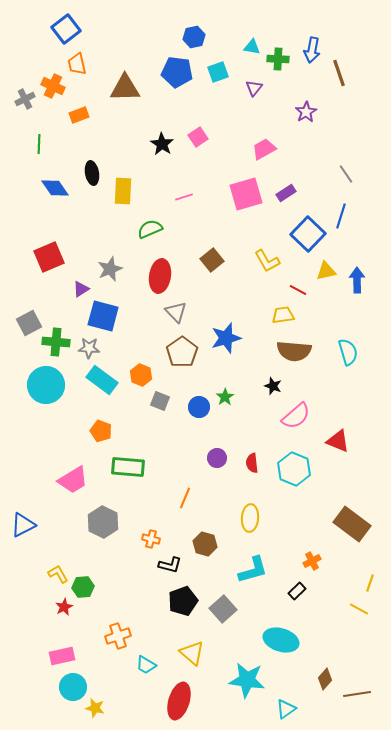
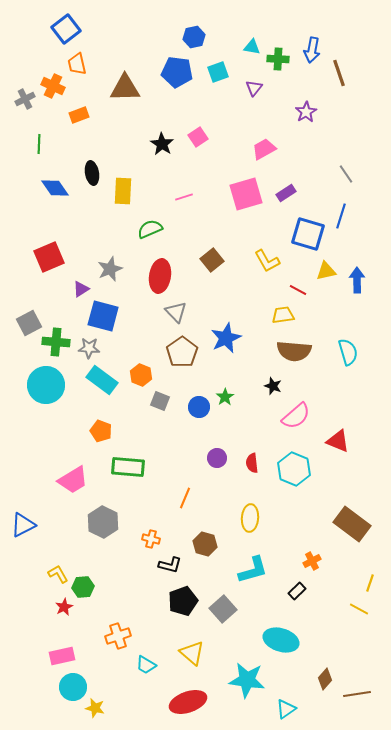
blue square at (308, 234): rotated 28 degrees counterclockwise
blue star at (226, 338): rotated 8 degrees counterclockwise
red ellipse at (179, 701): moved 9 px right, 1 px down; rotated 54 degrees clockwise
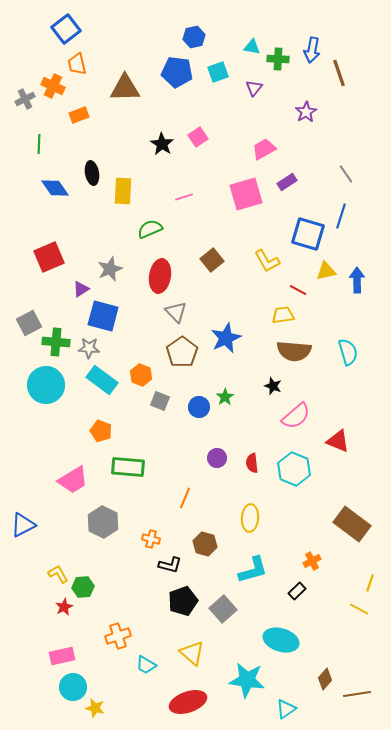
purple rectangle at (286, 193): moved 1 px right, 11 px up
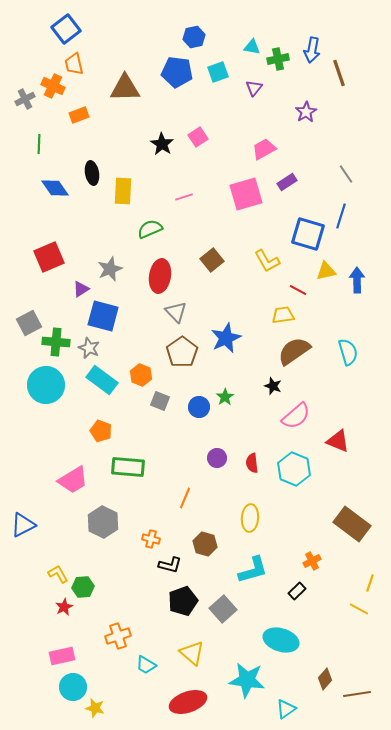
green cross at (278, 59): rotated 15 degrees counterclockwise
orange trapezoid at (77, 64): moved 3 px left
gray star at (89, 348): rotated 20 degrees clockwise
brown semicircle at (294, 351): rotated 140 degrees clockwise
